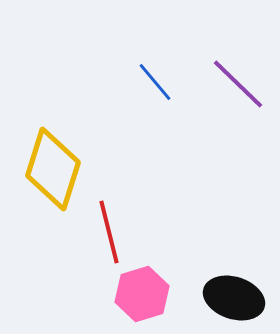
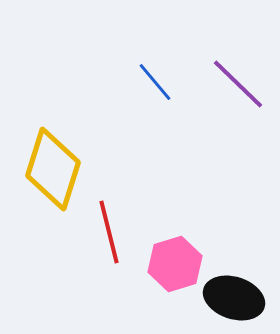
pink hexagon: moved 33 px right, 30 px up
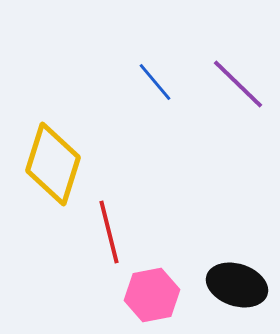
yellow diamond: moved 5 px up
pink hexagon: moved 23 px left, 31 px down; rotated 6 degrees clockwise
black ellipse: moved 3 px right, 13 px up
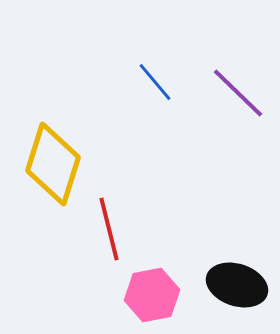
purple line: moved 9 px down
red line: moved 3 px up
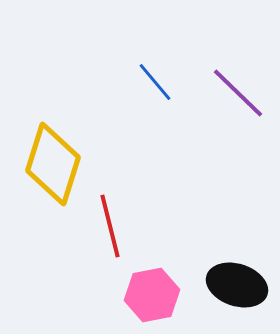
red line: moved 1 px right, 3 px up
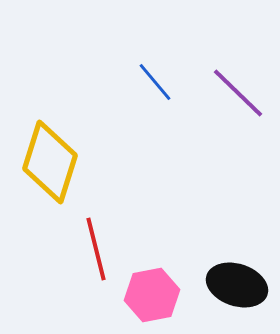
yellow diamond: moved 3 px left, 2 px up
red line: moved 14 px left, 23 px down
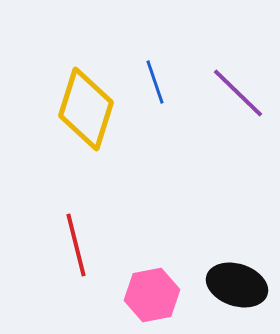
blue line: rotated 21 degrees clockwise
yellow diamond: moved 36 px right, 53 px up
red line: moved 20 px left, 4 px up
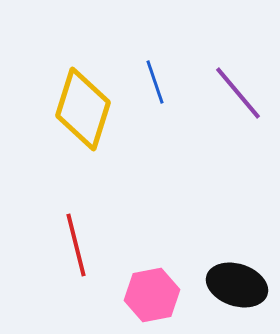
purple line: rotated 6 degrees clockwise
yellow diamond: moved 3 px left
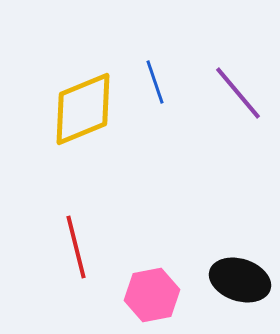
yellow diamond: rotated 50 degrees clockwise
red line: moved 2 px down
black ellipse: moved 3 px right, 5 px up
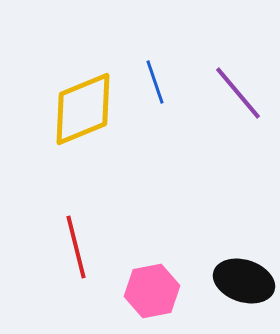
black ellipse: moved 4 px right, 1 px down
pink hexagon: moved 4 px up
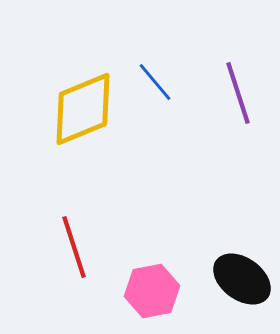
blue line: rotated 21 degrees counterclockwise
purple line: rotated 22 degrees clockwise
red line: moved 2 px left; rotated 4 degrees counterclockwise
black ellipse: moved 2 px left, 2 px up; rotated 18 degrees clockwise
